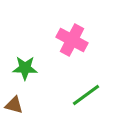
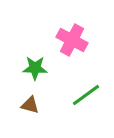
green star: moved 10 px right
brown triangle: moved 16 px right
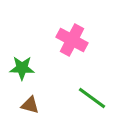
green star: moved 13 px left
green line: moved 6 px right, 3 px down; rotated 72 degrees clockwise
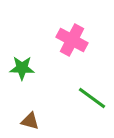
brown triangle: moved 16 px down
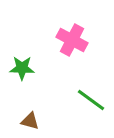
green line: moved 1 px left, 2 px down
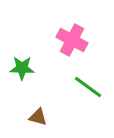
green line: moved 3 px left, 13 px up
brown triangle: moved 8 px right, 4 px up
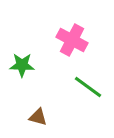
green star: moved 3 px up
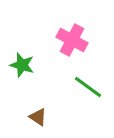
green star: rotated 15 degrees clockwise
brown triangle: rotated 18 degrees clockwise
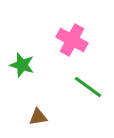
brown triangle: rotated 42 degrees counterclockwise
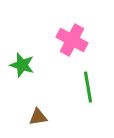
green line: rotated 44 degrees clockwise
